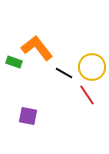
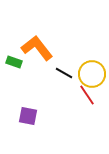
yellow circle: moved 7 px down
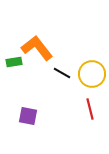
green rectangle: rotated 28 degrees counterclockwise
black line: moved 2 px left
red line: moved 3 px right, 14 px down; rotated 20 degrees clockwise
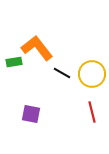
red line: moved 2 px right, 3 px down
purple square: moved 3 px right, 2 px up
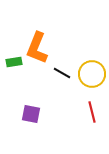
orange L-shape: rotated 120 degrees counterclockwise
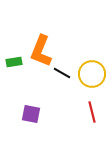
orange L-shape: moved 4 px right, 3 px down
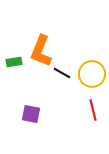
red line: moved 1 px right, 2 px up
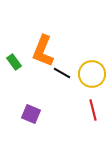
orange L-shape: moved 2 px right
green rectangle: rotated 63 degrees clockwise
purple square: rotated 12 degrees clockwise
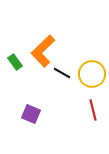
orange L-shape: rotated 24 degrees clockwise
green rectangle: moved 1 px right
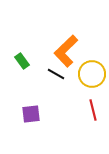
orange L-shape: moved 23 px right
green rectangle: moved 7 px right, 1 px up
black line: moved 6 px left, 1 px down
purple square: rotated 30 degrees counterclockwise
